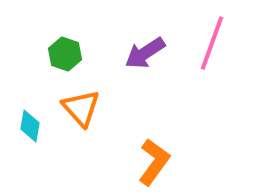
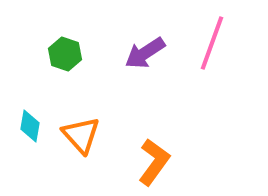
orange triangle: moved 27 px down
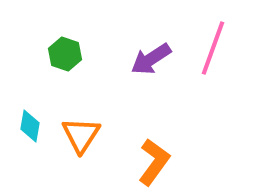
pink line: moved 1 px right, 5 px down
purple arrow: moved 6 px right, 6 px down
orange triangle: rotated 15 degrees clockwise
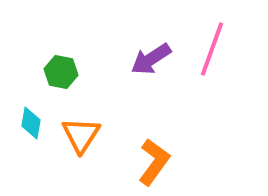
pink line: moved 1 px left, 1 px down
green hexagon: moved 4 px left, 18 px down; rotated 8 degrees counterclockwise
cyan diamond: moved 1 px right, 3 px up
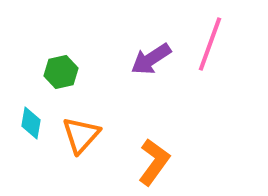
pink line: moved 2 px left, 5 px up
green hexagon: rotated 24 degrees counterclockwise
orange triangle: rotated 9 degrees clockwise
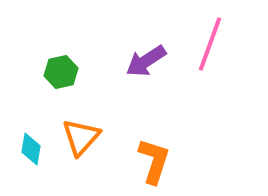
purple arrow: moved 5 px left, 2 px down
cyan diamond: moved 26 px down
orange triangle: moved 2 px down
orange L-shape: moved 1 px up; rotated 18 degrees counterclockwise
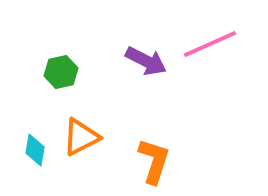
pink line: rotated 46 degrees clockwise
purple arrow: rotated 120 degrees counterclockwise
orange triangle: rotated 21 degrees clockwise
cyan diamond: moved 4 px right, 1 px down
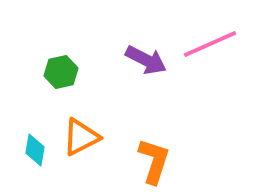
purple arrow: moved 1 px up
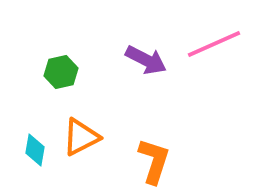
pink line: moved 4 px right
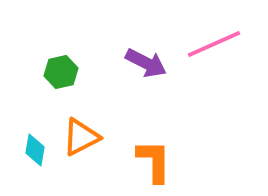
purple arrow: moved 3 px down
orange L-shape: rotated 18 degrees counterclockwise
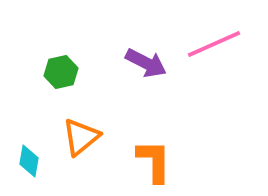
orange triangle: rotated 12 degrees counterclockwise
cyan diamond: moved 6 px left, 11 px down
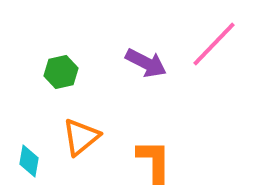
pink line: rotated 22 degrees counterclockwise
